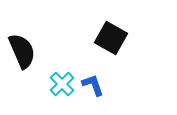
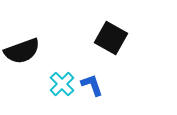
black semicircle: rotated 93 degrees clockwise
blue L-shape: moved 1 px left
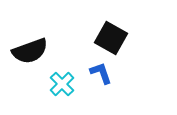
black semicircle: moved 8 px right
blue L-shape: moved 9 px right, 12 px up
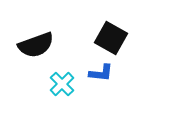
black semicircle: moved 6 px right, 6 px up
blue L-shape: rotated 115 degrees clockwise
